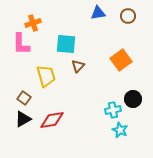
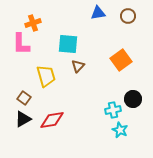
cyan square: moved 2 px right
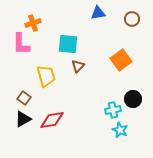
brown circle: moved 4 px right, 3 px down
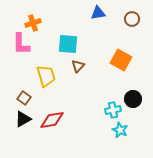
orange square: rotated 25 degrees counterclockwise
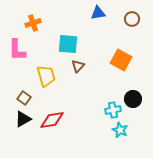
pink L-shape: moved 4 px left, 6 px down
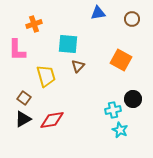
orange cross: moved 1 px right, 1 px down
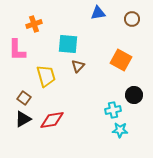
black circle: moved 1 px right, 4 px up
cyan star: rotated 21 degrees counterclockwise
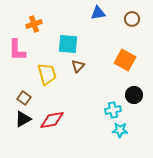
orange square: moved 4 px right
yellow trapezoid: moved 1 px right, 2 px up
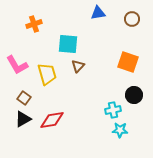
pink L-shape: moved 15 px down; rotated 30 degrees counterclockwise
orange square: moved 3 px right, 2 px down; rotated 10 degrees counterclockwise
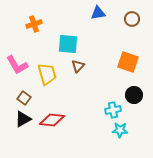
red diamond: rotated 15 degrees clockwise
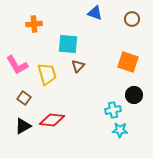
blue triangle: moved 3 px left; rotated 28 degrees clockwise
orange cross: rotated 14 degrees clockwise
black triangle: moved 7 px down
